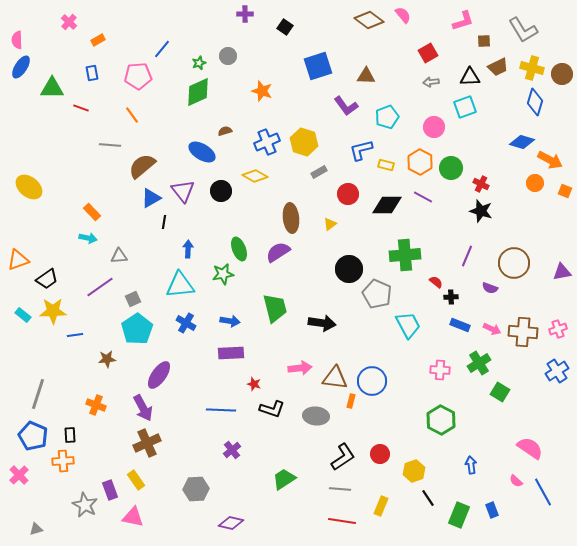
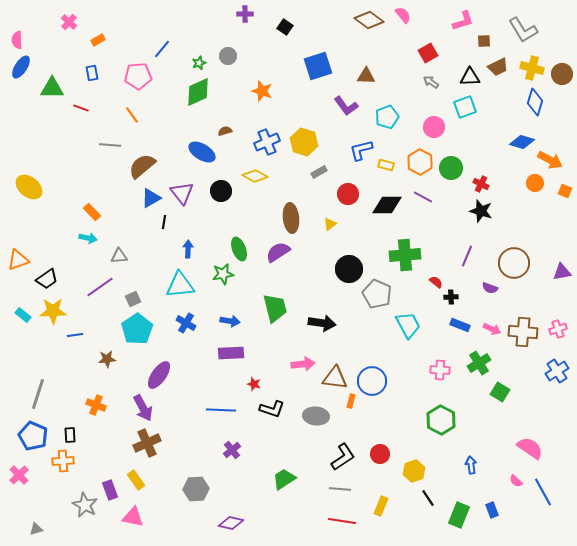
gray arrow at (431, 82): rotated 42 degrees clockwise
purple triangle at (183, 191): moved 1 px left, 2 px down
pink arrow at (300, 368): moved 3 px right, 4 px up
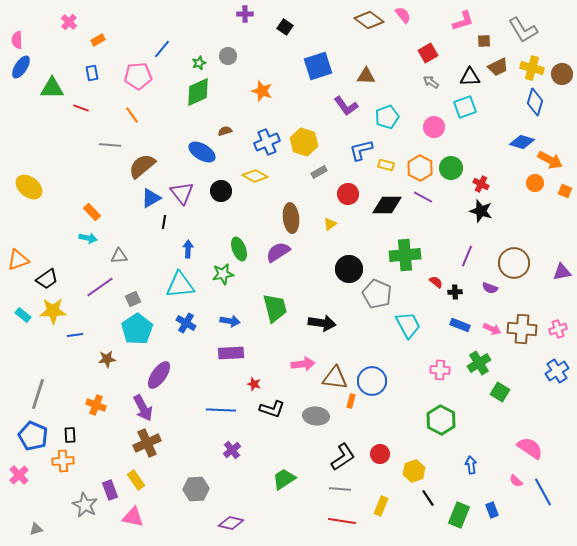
orange hexagon at (420, 162): moved 6 px down
black cross at (451, 297): moved 4 px right, 5 px up
brown cross at (523, 332): moved 1 px left, 3 px up
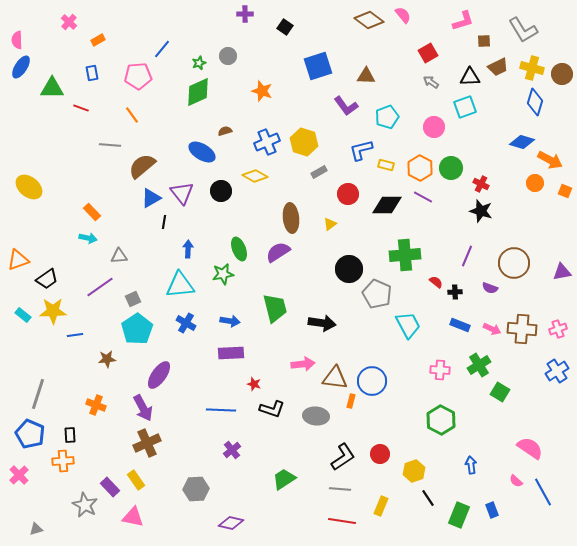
green cross at (479, 363): moved 2 px down
blue pentagon at (33, 436): moved 3 px left, 2 px up
purple rectangle at (110, 490): moved 3 px up; rotated 24 degrees counterclockwise
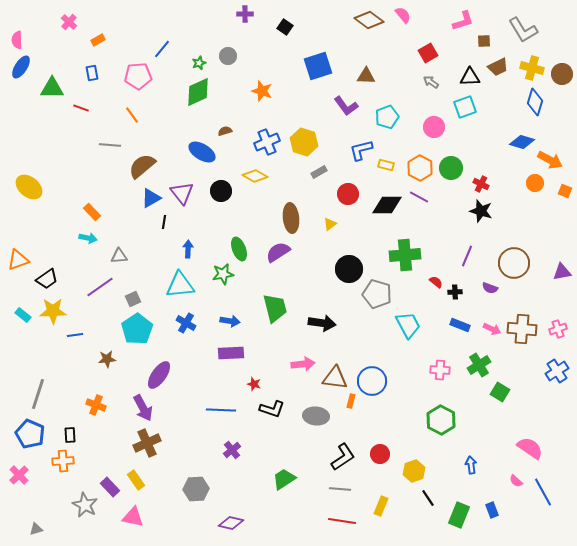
purple line at (423, 197): moved 4 px left
gray pentagon at (377, 294): rotated 8 degrees counterclockwise
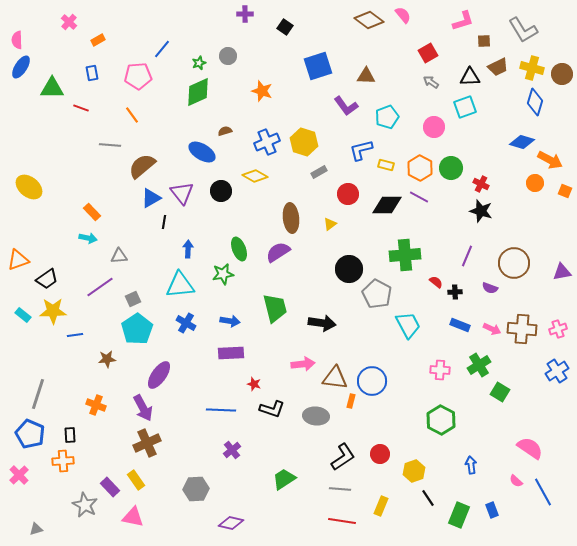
gray pentagon at (377, 294): rotated 12 degrees clockwise
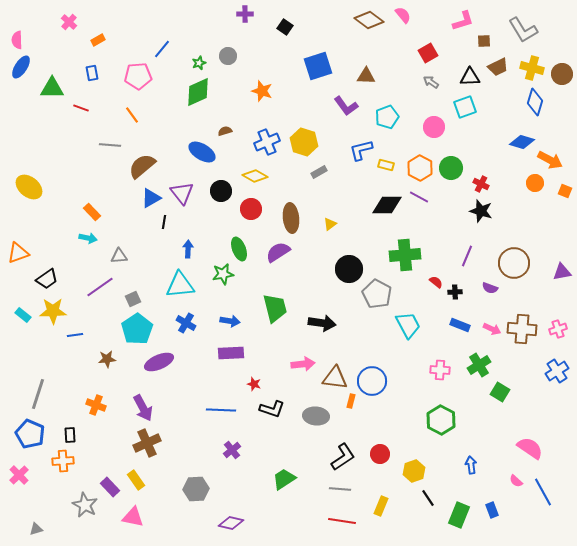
red circle at (348, 194): moved 97 px left, 15 px down
orange triangle at (18, 260): moved 7 px up
purple ellipse at (159, 375): moved 13 px up; rotated 32 degrees clockwise
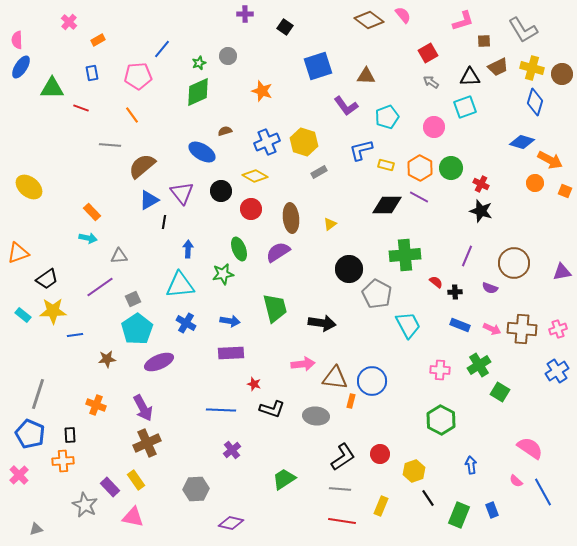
blue triangle at (151, 198): moved 2 px left, 2 px down
